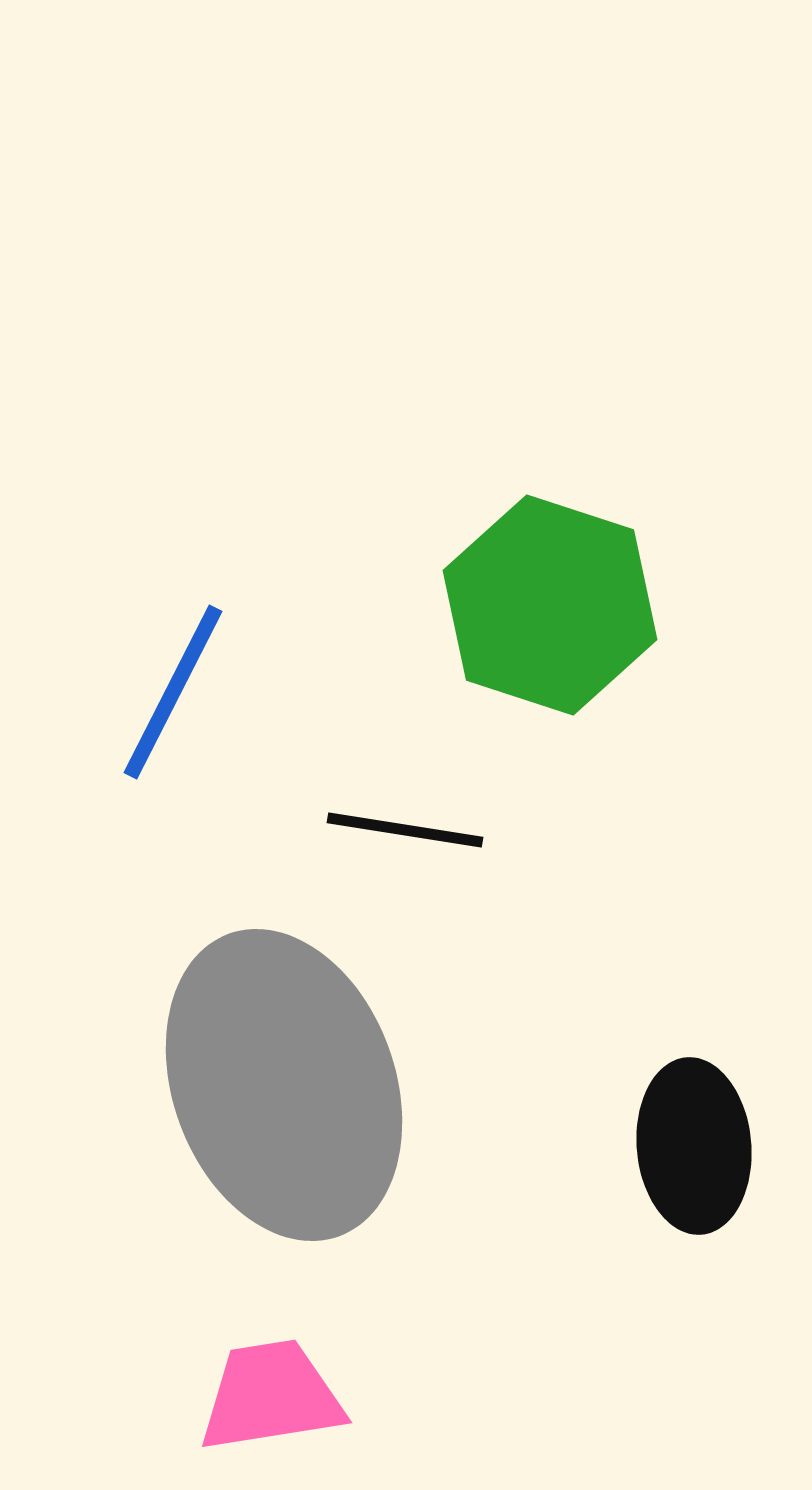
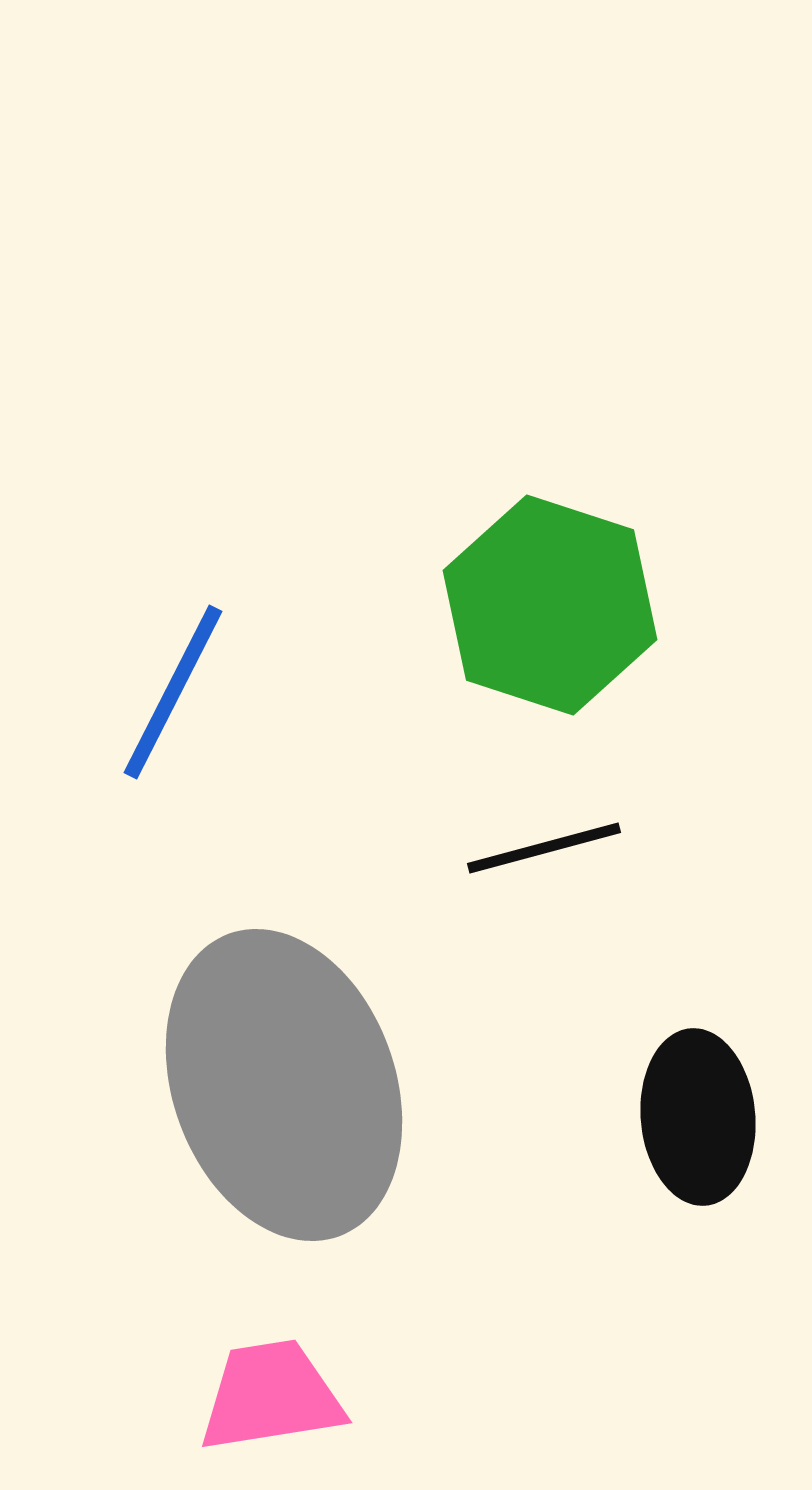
black line: moved 139 px right, 18 px down; rotated 24 degrees counterclockwise
black ellipse: moved 4 px right, 29 px up
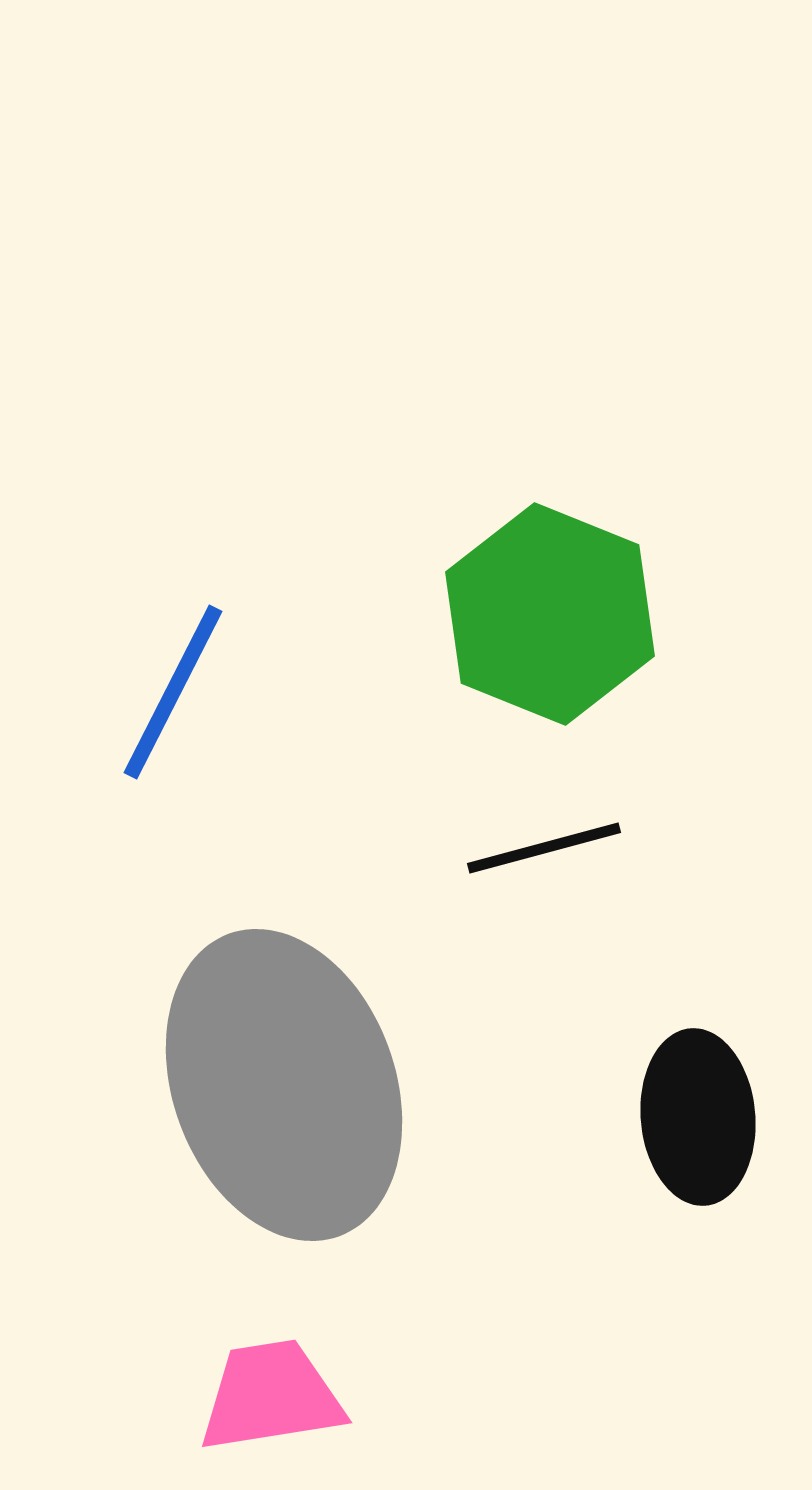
green hexagon: moved 9 px down; rotated 4 degrees clockwise
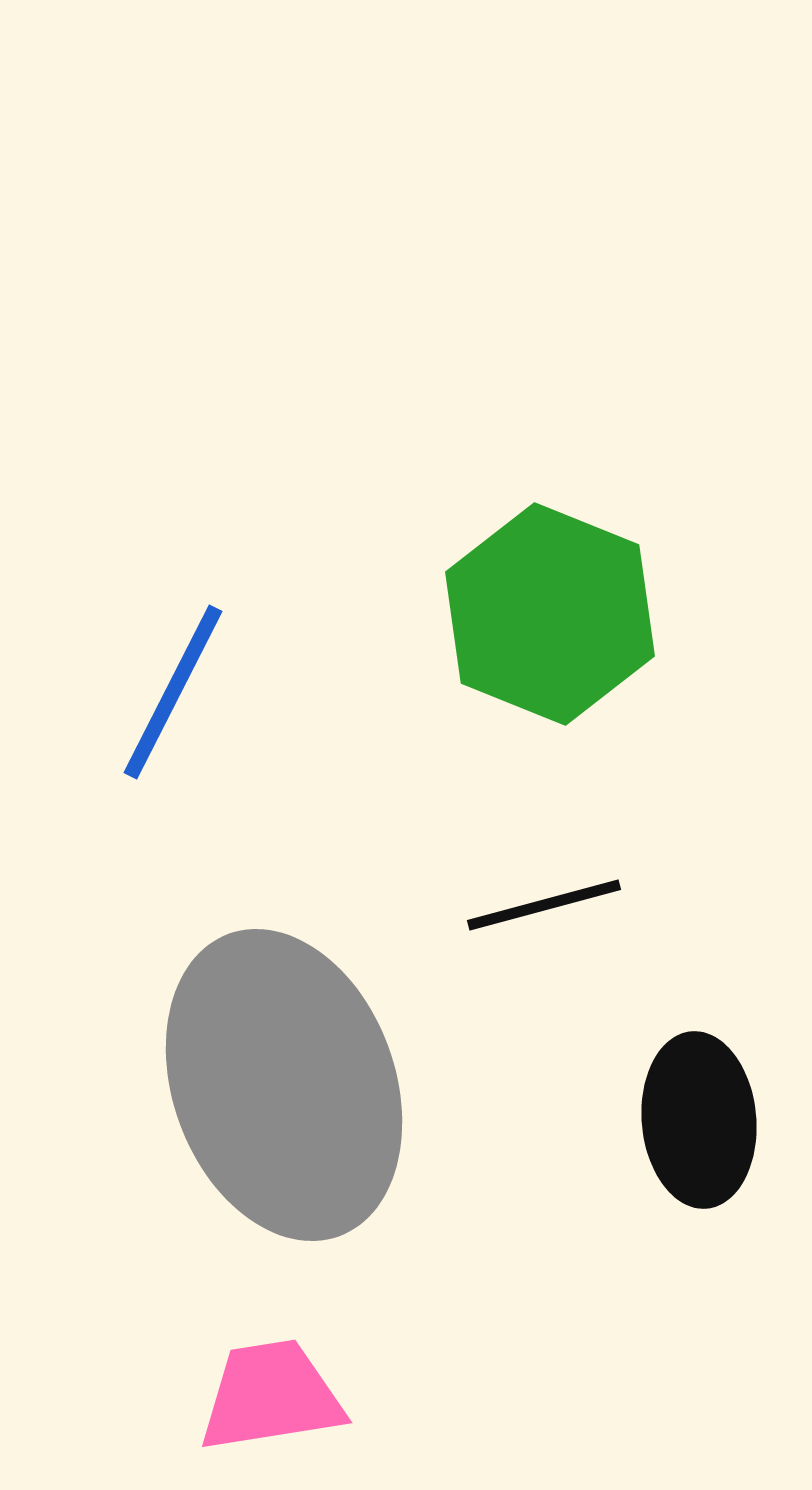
black line: moved 57 px down
black ellipse: moved 1 px right, 3 px down
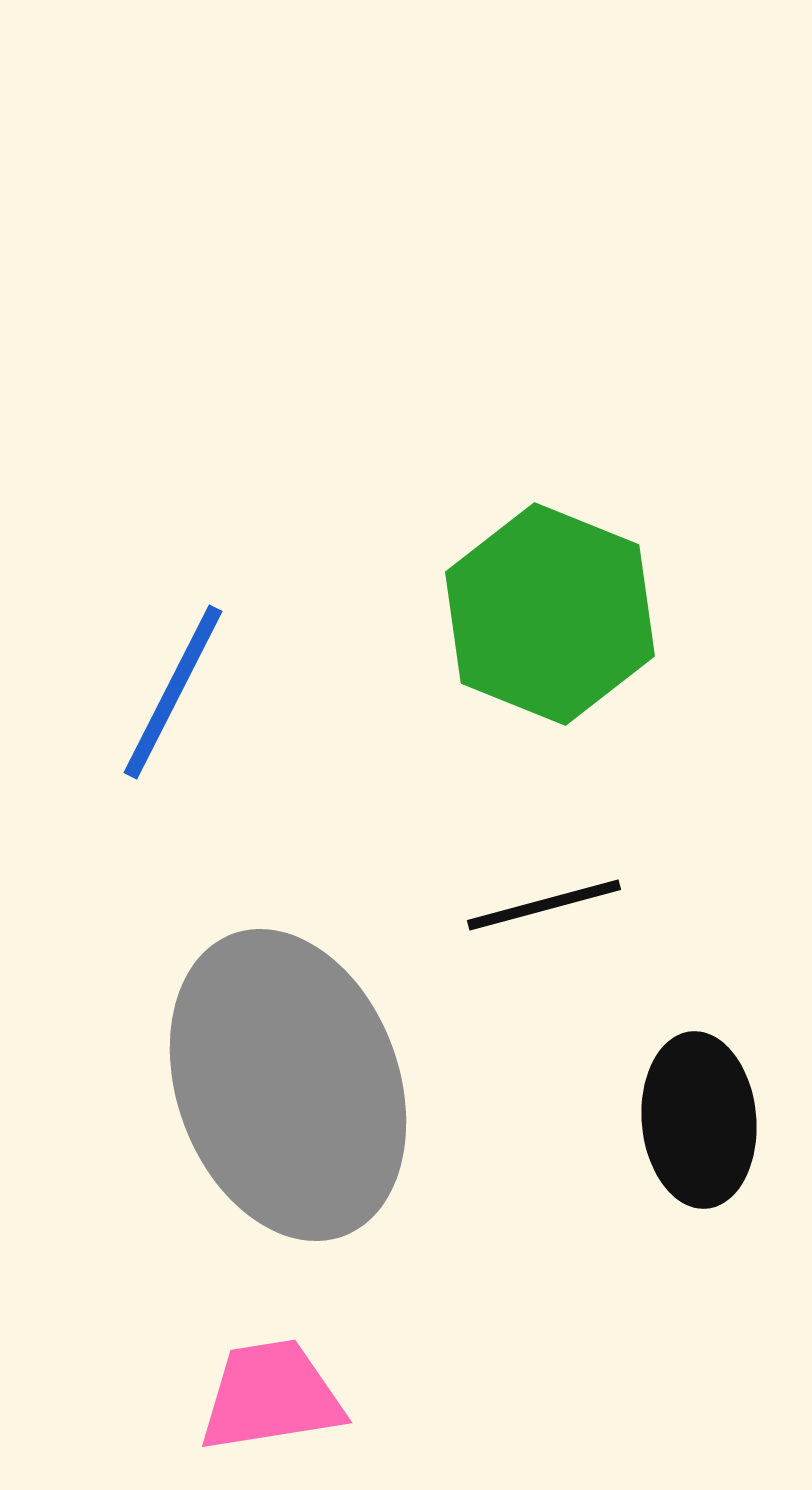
gray ellipse: moved 4 px right
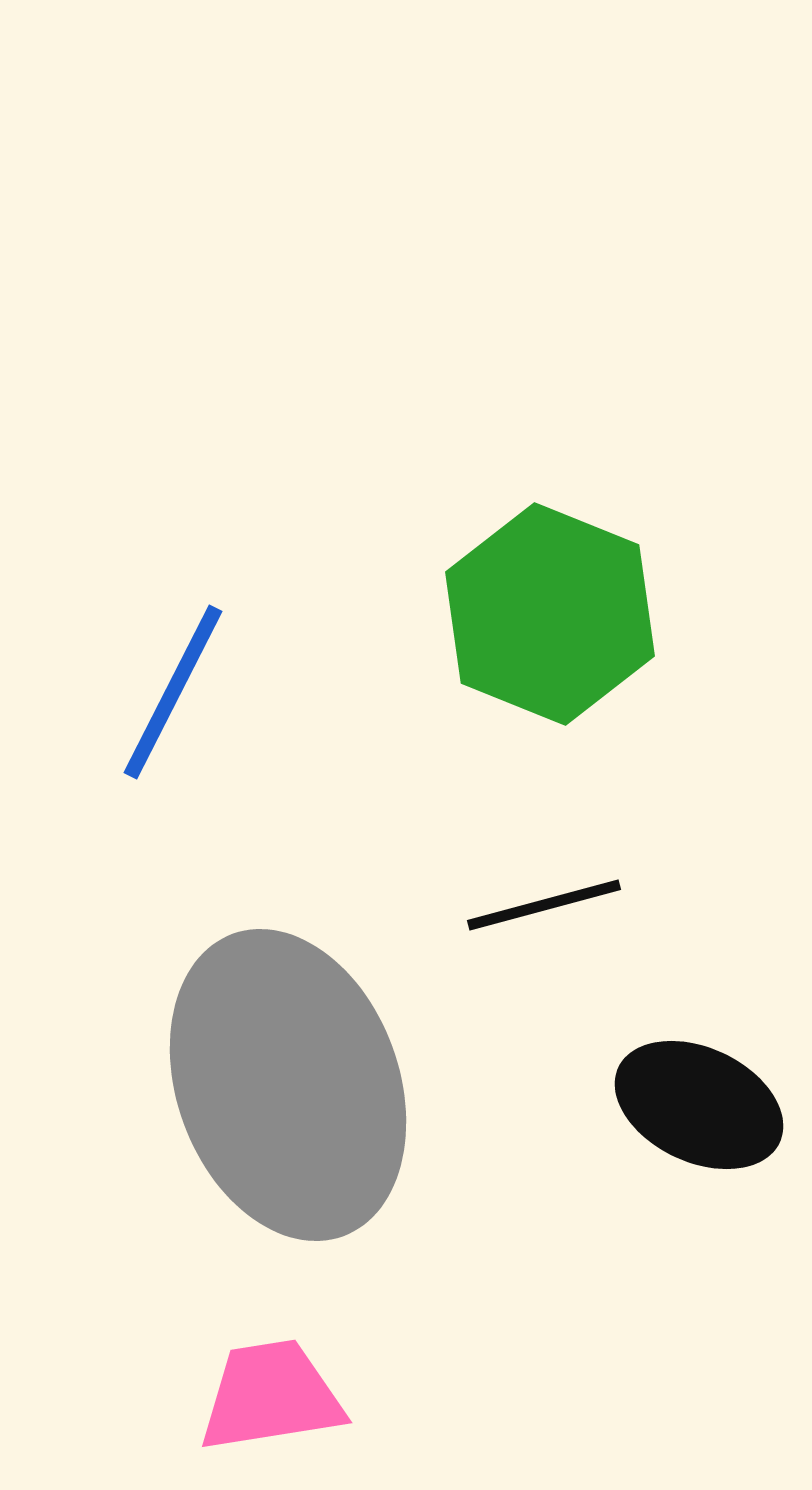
black ellipse: moved 15 px up; rotated 60 degrees counterclockwise
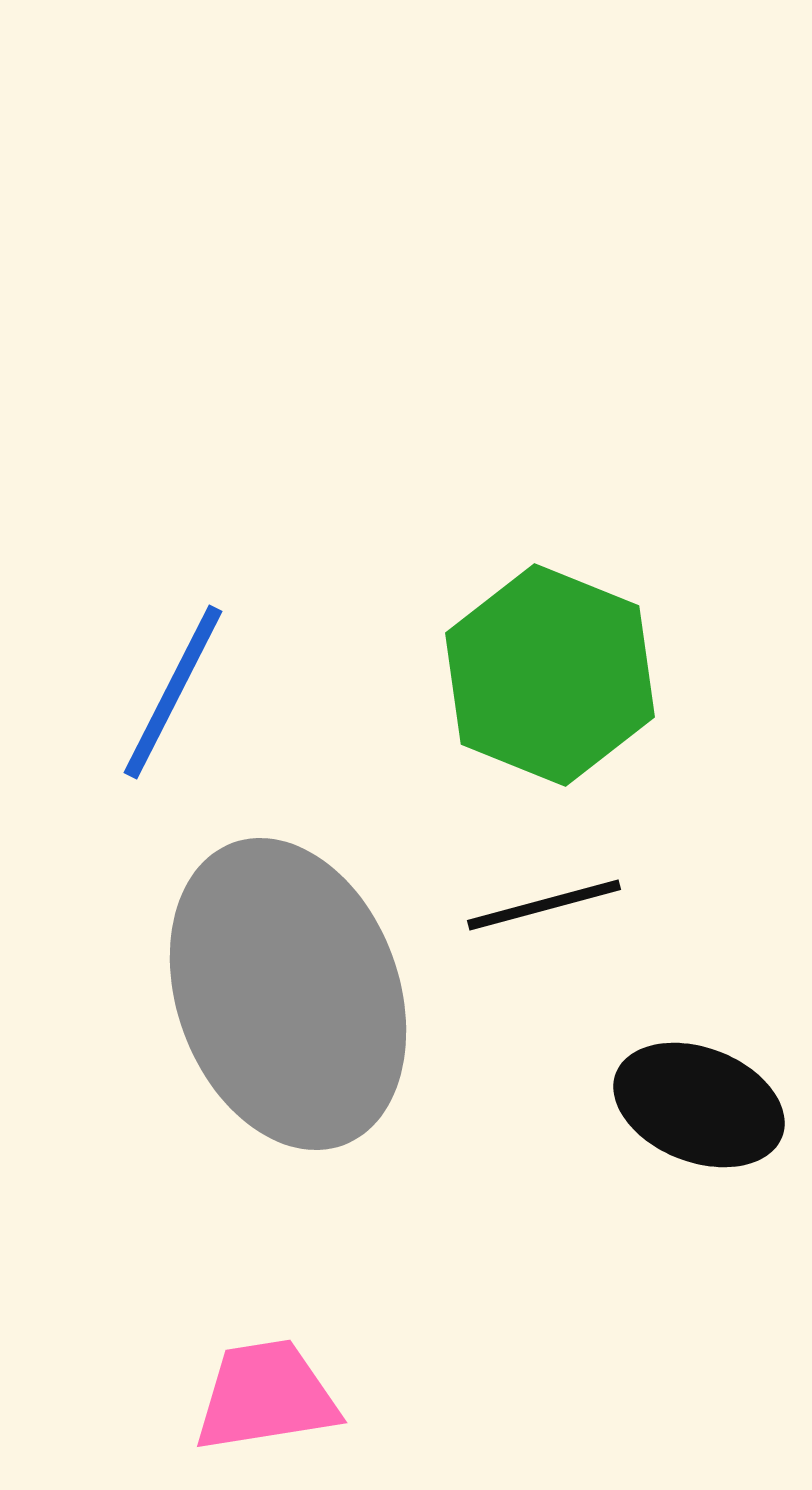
green hexagon: moved 61 px down
gray ellipse: moved 91 px up
black ellipse: rotated 4 degrees counterclockwise
pink trapezoid: moved 5 px left
